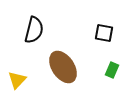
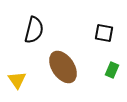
yellow triangle: rotated 18 degrees counterclockwise
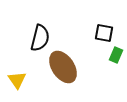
black semicircle: moved 6 px right, 8 px down
green rectangle: moved 4 px right, 15 px up
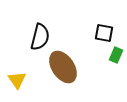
black semicircle: moved 1 px up
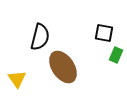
yellow triangle: moved 1 px up
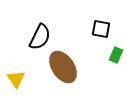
black square: moved 3 px left, 4 px up
black semicircle: rotated 12 degrees clockwise
yellow triangle: moved 1 px left
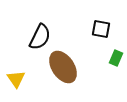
green rectangle: moved 3 px down
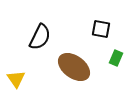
brown ellipse: moved 11 px right; rotated 20 degrees counterclockwise
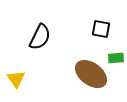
green rectangle: rotated 63 degrees clockwise
brown ellipse: moved 17 px right, 7 px down
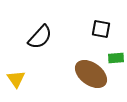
black semicircle: rotated 16 degrees clockwise
